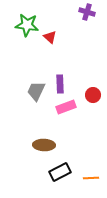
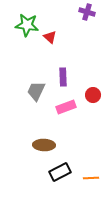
purple rectangle: moved 3 px right, 7 px up
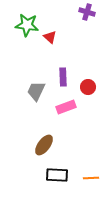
red circle: moved 5 px left, 8 px up
brown ellipse: rotated 55 degrees counterclockwise
black rectangle: moved 3 px left, 3 px down; rotated 30 degrees clockwise
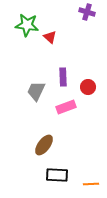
orange line: moved 6 px down
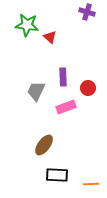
red circle: moved 1 px down
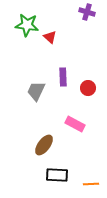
pink rectangle: moved 9 px right, 17 px down; rotated 48 degrees clockwise
